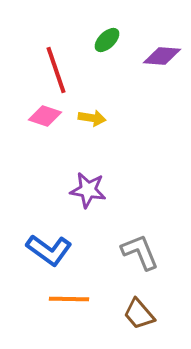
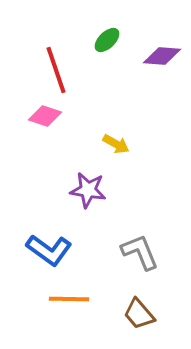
yellow arrow: moved 24 px right, 26 px down; rotated 20 degrees clockwise
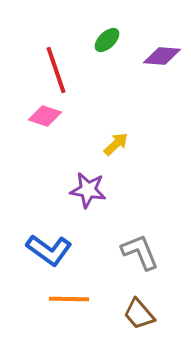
yellow arrow: rotated 72 degrees counterclockwise
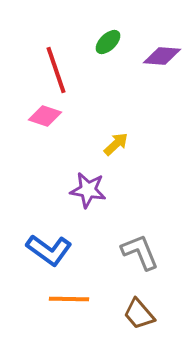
green ellipse: moved 1 px right, 2 px down
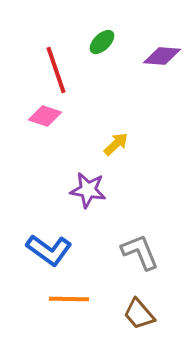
green ellipse: moved 6 px left
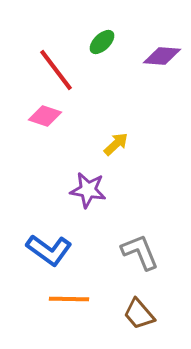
red line: rotated 18 degrees counterclockwise
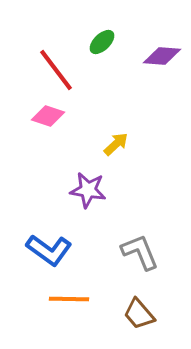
pink diamond: moved 3 px right
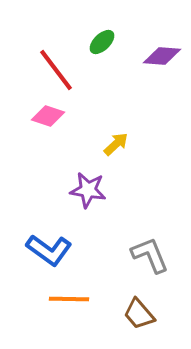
gray L-shape: moved 10 px right, 3 px down
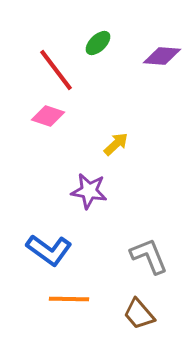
green ellipse: moved 4 px left, 1 px down
purple star: moved 1 px right, 1 px down
gray L-shape: moved 1 px left, 1 px down
